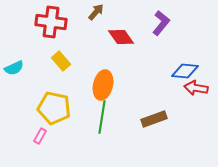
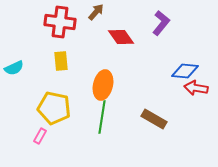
red cross: moved 9 px right
yellow rectangle: rotated 36 degrees clockwise
brown rectangle: rotated 50 degrees clockwise
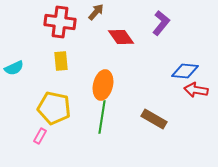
red arrow: moved 2 px down
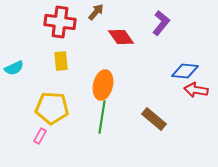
yellow pentagon: moved 2 px left; rotated 8 degrees counterclockwise
brown rectangle: rotated 10 degrees clockwise
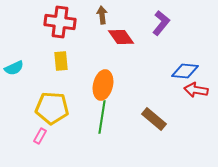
brown arrow: moved 6 px right, 3 px down; rotated 48 degrees counterclockwise
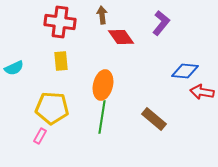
red arrow: moved 6 px right, 2 px down
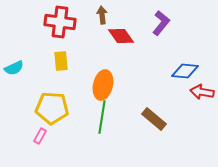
red diamond: moved 1 px up
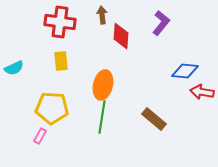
red diamond: rotated 40 degrees clockwise
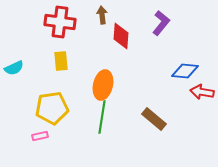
yellow pentagon: rotated 12 degrees counterclockwise
pink rectangle: rotated 49 degrees clockwise
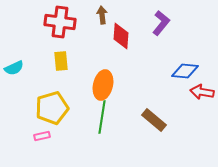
yellow pentagon: rotated 8 degrees counterclockwise
brown rectangle: moved 1 px down
pink rectangle: moved 2 px right
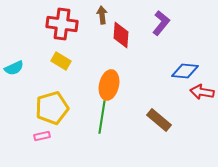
red cross: moved 2 px right, 2 px down
red diamond: moved 1 px up
yellow rectangle: rotated 54 degrees counterclockwise
orange ellipse: moved 6 px right
brown rectangle: moved 5 px right
